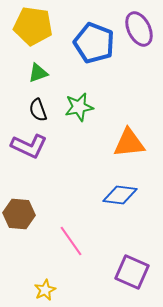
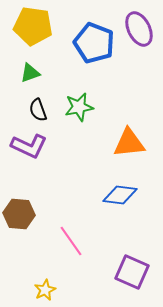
green triangle: moved 8 px left
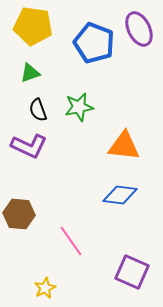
orange triangle: moved 5 px left, 3 px down; rotated 12 degrees clockwise
yellow star: moved 2 px up
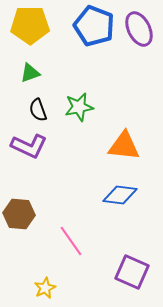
yellow pentagon: moved 3 px left, 1 px up; rotated 9 degrees counterclockwise
blue pentagon: moved 17 px up
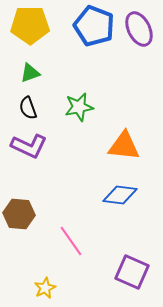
black semicircle: moved 10 px left, 2 px up
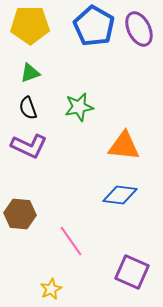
blue pentagon: rotated 9 degrees clockwise
brown hexagon: moved 1 px right
yellow star: moved 6 px right, 1 px down
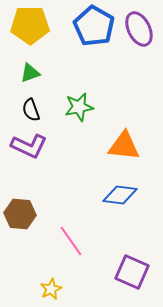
black semicircle: moved 3 px right, 2 px down
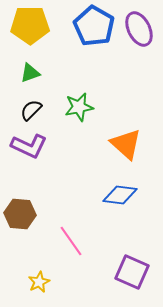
black semicircle: rotated 65 degrees clockwise
orange triangle: moved 2 px right, 2 px up; rotated 36 degrees clockwise
yellow star: moved 12 px left, 7 px up
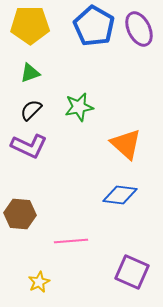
pink line: rotated 60 degrees counterclockwise
